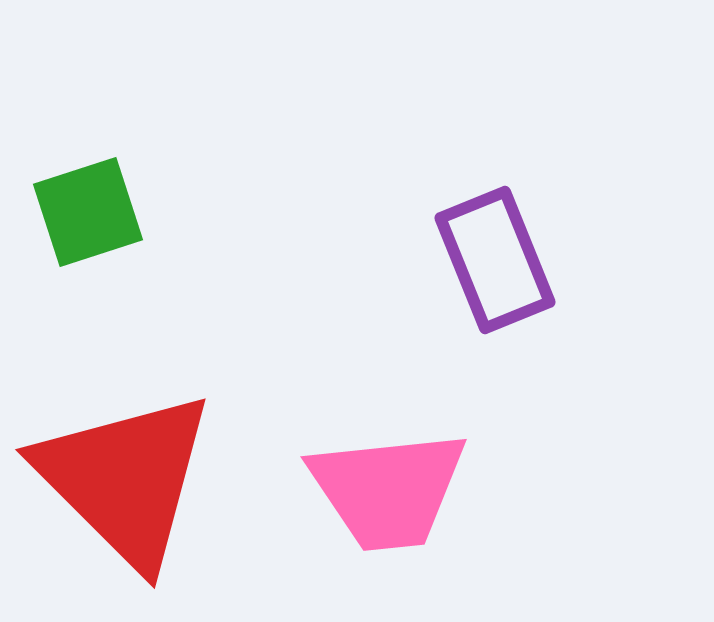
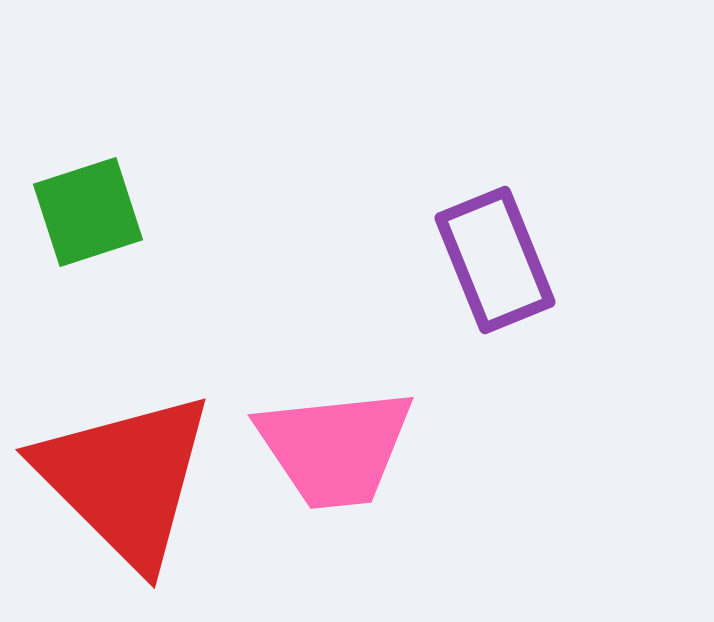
pink trapezoid: moved 53 px left, 42 px up
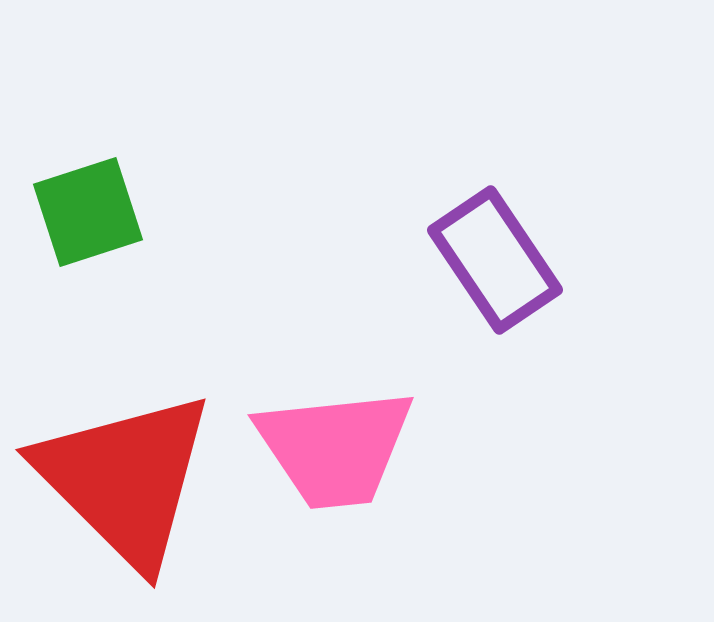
purple rectangle: rotated 12 degrees counterclockwise
